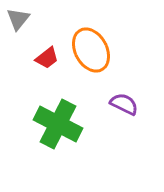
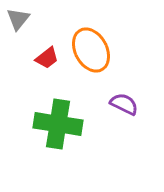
green cross: rotated 18 degrees counterclockwise
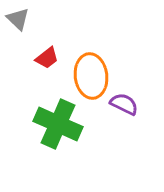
gray triangle: rotated 25 degrees counterclockwise
orange ellipse: moved 26 px down; rotated 21 degrees clockwise
green cross: rotated 15 degrees clockwise
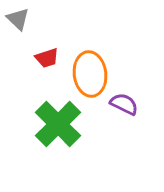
red trapezoid: rotated 20 degrees clockwise
orange ellipse: moved 1 px left, 2 px up
green cross: rotated 21 degrees clockwise
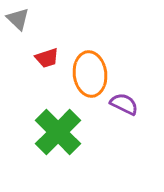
green cross: moved 8 px down
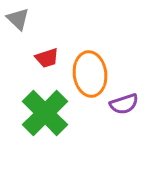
purple semicircle: rotated 136 degrees clockwise
green cross: moved 13 px left, 19 px up
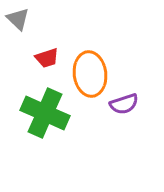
green cross: rotated 21 degrees counterclockwise
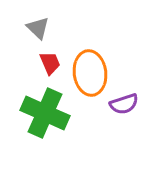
gray triangle: moved 20 px right, 9 px down
red trapezoid: moved 3 px right, 5 px down; rotated 95 degrees counterclockwise
orange ellipse: moved 1 px up
